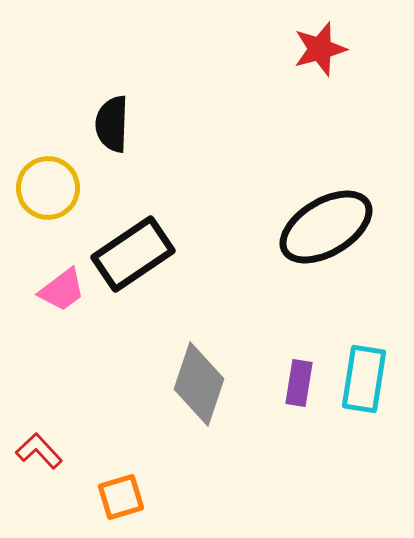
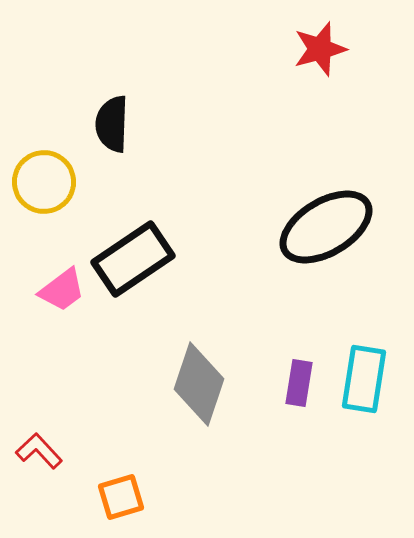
yellow circle: moved 4 px left, 6 px up
black rectangle: moved 5 px down
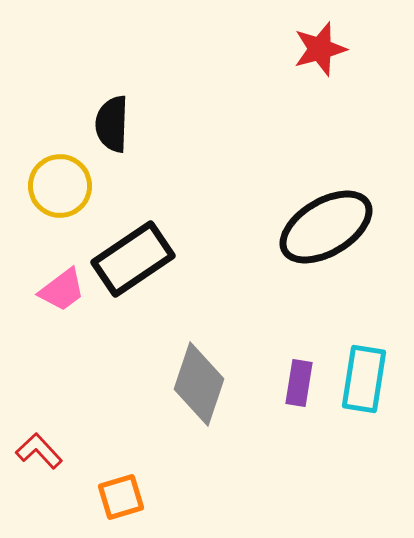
yellow circle: moved 16 px right, 4 px down
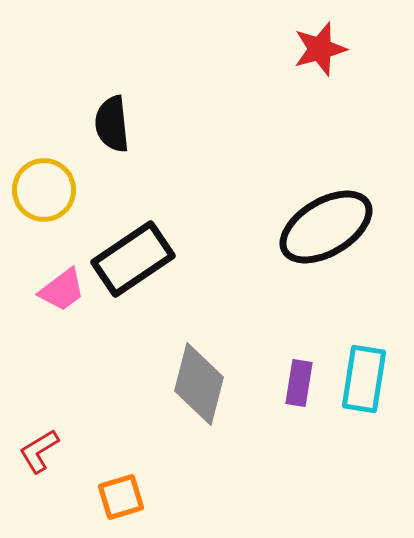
black semicircle: rotated 8 degrees counterclockwise
yellow circle: moved 16 px left, 4 px down
gray diamond: rotated 4 degrees counterclockwise
red L-shape: rotated 78 degrees counterclockwise
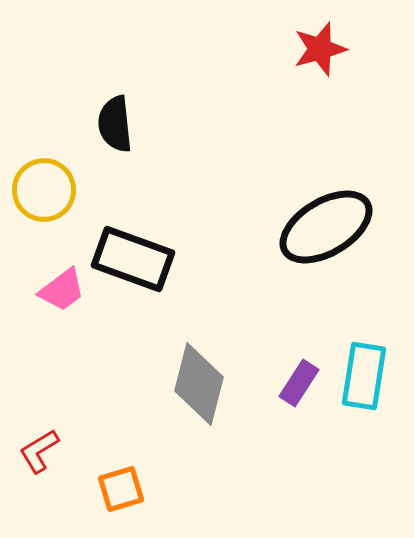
black semicircle: moved 3 px right
black rectangle: rotated 54 degrees clockwise
cyan rectangle: moved 3 px up
purple rectangle: rotated 24 degrees clockwise
orange square: moved 8 px up
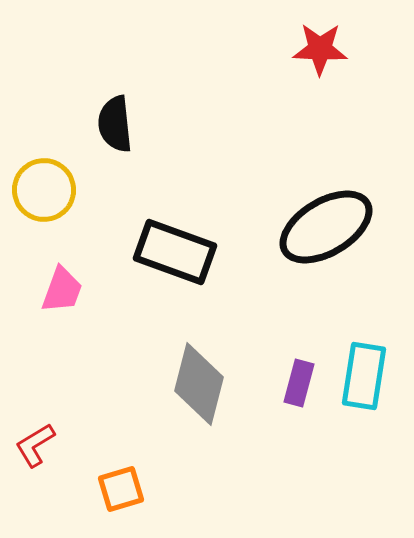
red star: rotated 18 degrees clockwise
black rectangle: moved 42 px right, 7 px up
pink trapezoid: rotated 33 degrees counterclockwise
purple rectangle: rotated 18 degrees counterclockwise
red L-shape: moved 4 px left, 6 px up
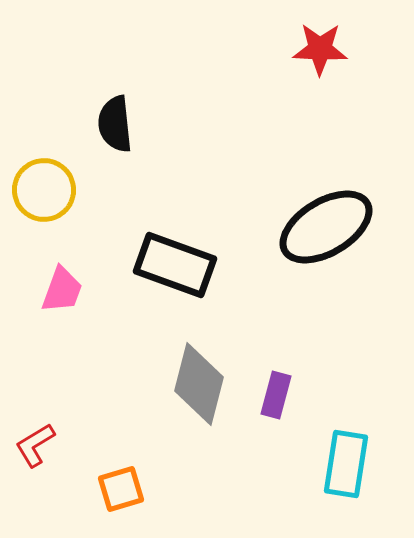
black rectangle: moved 13 px down
cyan rectangle: moved 18 px left, 88 px down
purple rectangle: moved 23 px left, 12 px down
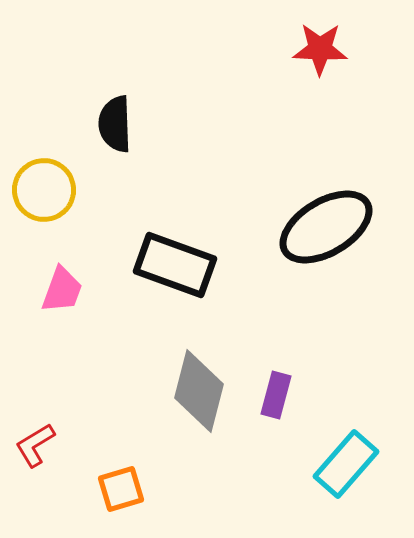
black semicircle: rotated 4 degrees clockwise
gray diamond: moved 7 px down
cyan rectangle: rotated 32 degrees clockwise
